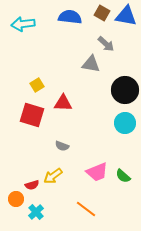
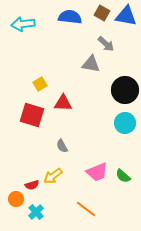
yellow square: moved 3 px right, 1 px up
gray semicircle: rotated 40 degrees clockwise
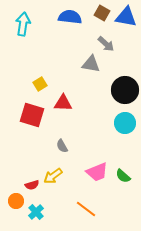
blue triangle: moved 1 px down
cyan arrow: rotated 105 degrees clockwise
orange circle: moved 2 px down
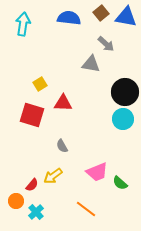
brown square: moved 1 px left; rotated 21 degrees clockwise
blue semicircle: moved 1 px left, 1 px down
black circle: moved 2 px down
cyan circle: moved 2 px left, 4 px up
green semicircle: moved 3 px left, 7 px down
red semicircle: rotated 32 degrees counterclockwise
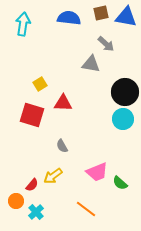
brown square: rotated 28 degrees clockwise
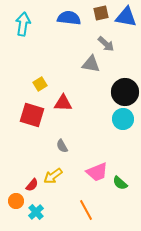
orange line: moved 1 px down; rotated 25 degrees clockwise
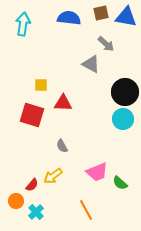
gray triangle: rotated 18 degrees clockwise
yellow square: moved 1 px right, 1 px down; rotated 32 degrees clockwise
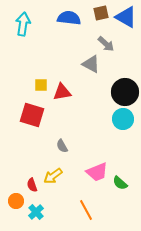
blue triangle: rotated 20 degrees clockwise
red triangle: moved 1 px left, 11 px up; rotated 12 degrees counterclockwise
red semicircle: rotated 120 degrees clockwise
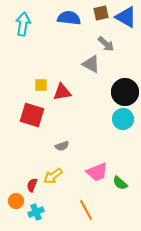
gray semicircle: rotated 80 degrees counterclockwise
red semicircle: rotated 40 degrees clockwise
cyan cross: rotated 21 degrees clockwise
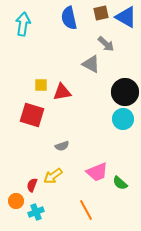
blue semicircle: rotated 110 degrees counterclockwise
